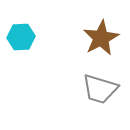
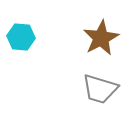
cyan hexagon: rotated 8 degrees clockwise
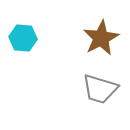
cyan hexagon: moved 2 px right, 1 px down
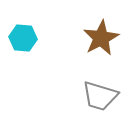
gray trapezoid: moved 7 px down
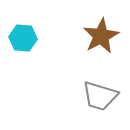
brown star: moved 2 px up
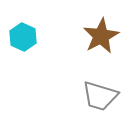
cyan hexagon: moved 1 px up; rotated 20 degrees clockwise
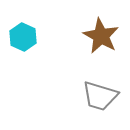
brown star: rotated 15 degrees counterclockwise
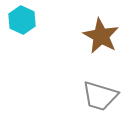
cyan hexagon: moved 1 px left, 17 px up
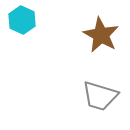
brown star: moved 1 px up
